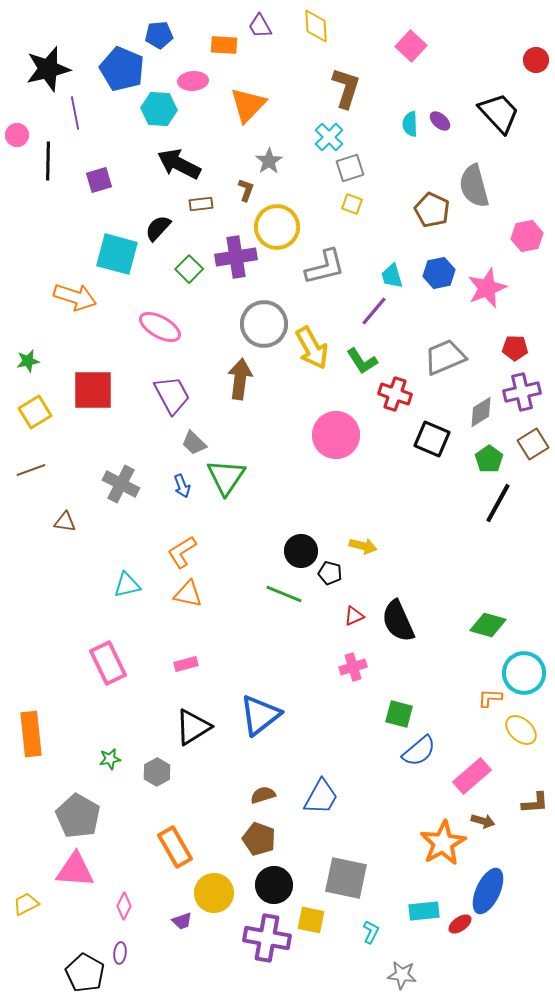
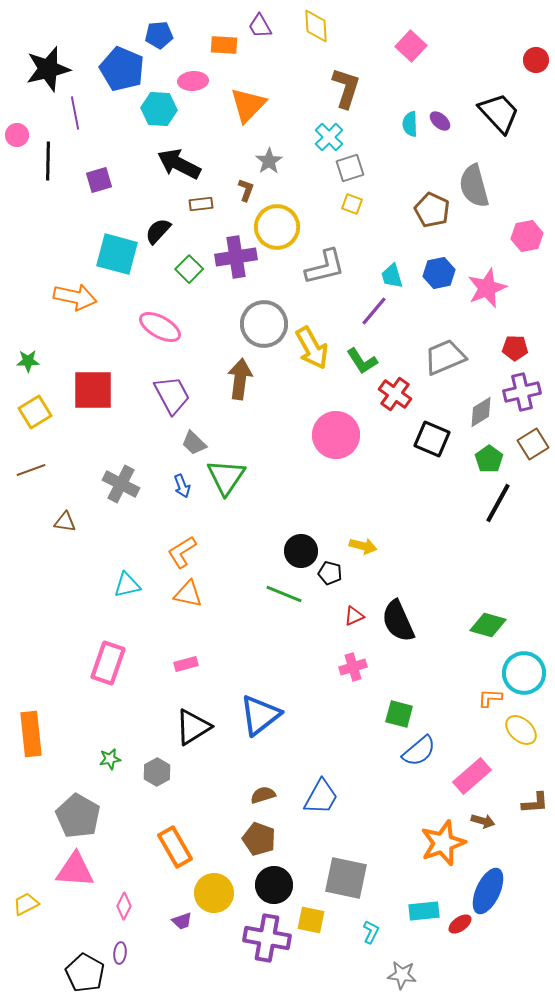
black semicircle at (158, 228): moved 3 px down
orange arrow at (75, 297): rotated 6 degrees counterclockwise
green star at (28, 361): rotated 10 degrees clockwise
red cross at (395, 394): rotated 16 degrees clockwise
pink rectangle at (108, 663): rotated 45 degrees clockwise
orange star at (443, 843): rotated 9 degrees clockwise
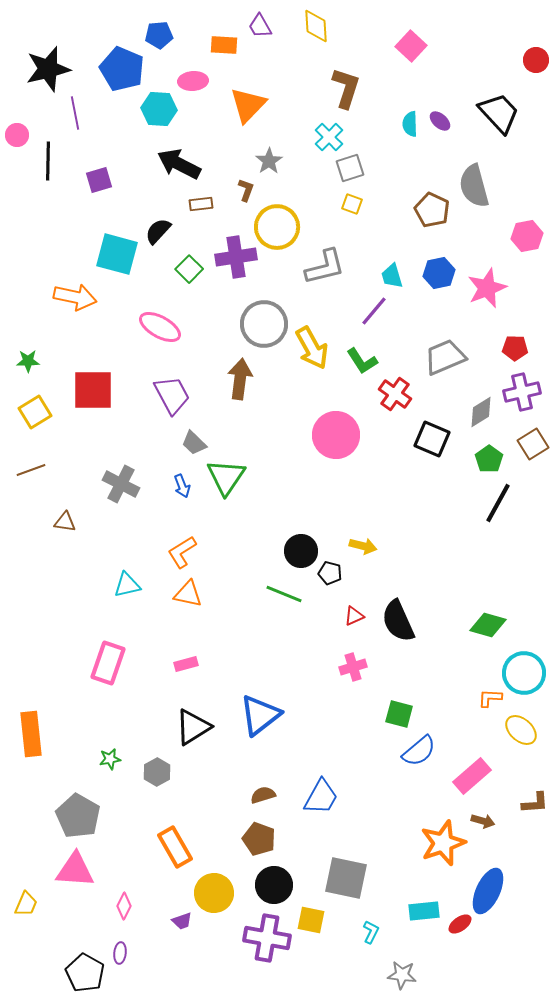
yellow trapezoid at (26, 904): rotated 140 degrees clockwise
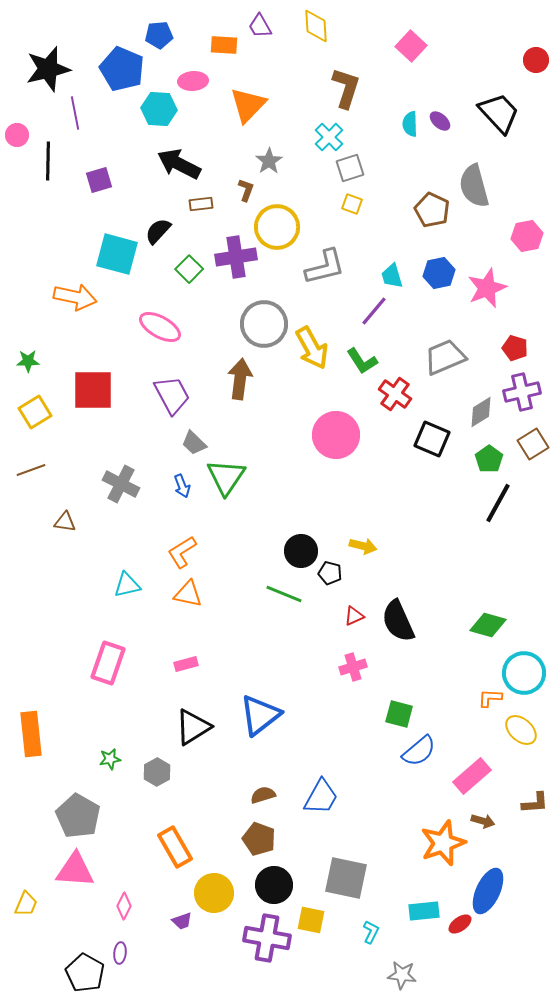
red pentagon at (515, 348): rotated 15 degrees clockwise
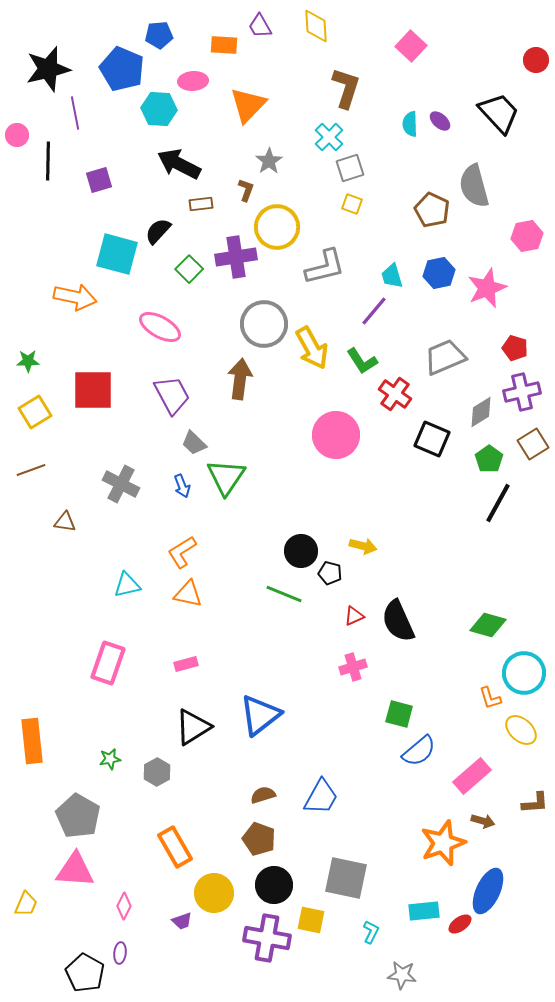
orange L-shape at (490, 698): rotated 110 degrees counterclockwise
orange rectangle at (31, 734): moved 1 px right, 7 px down
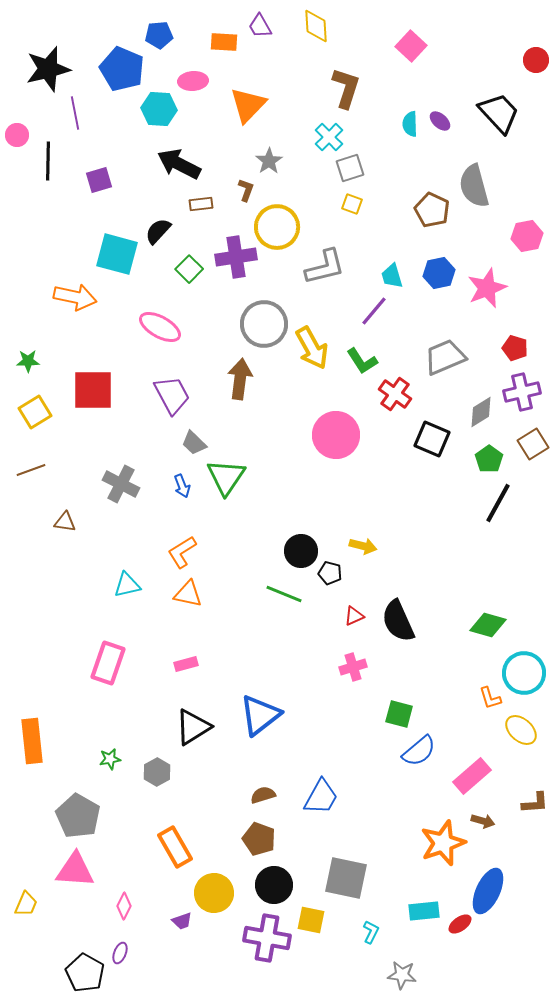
orange rectangle at (224, 45): moved 3 px up
purple ellipse at (120, 953): rotated 15 degrees clockwise
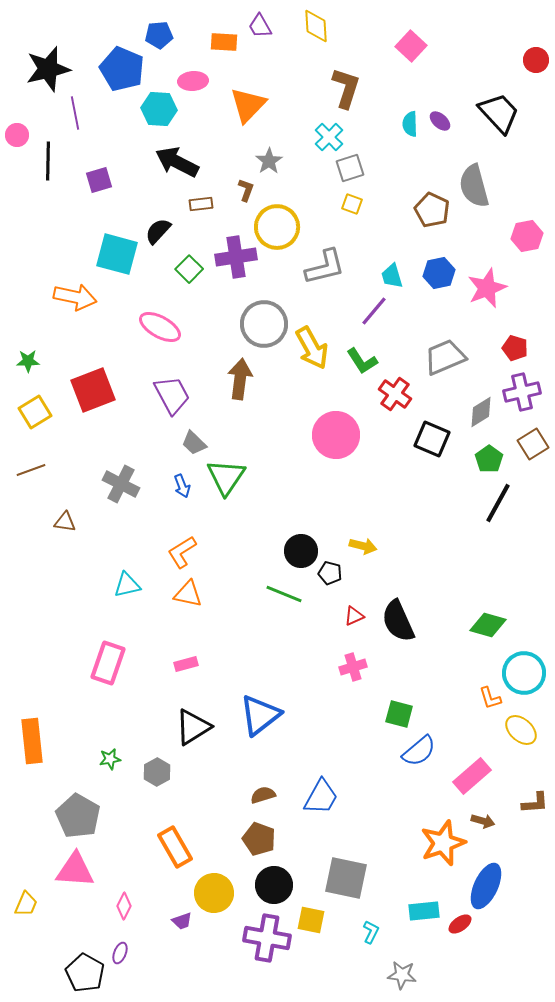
black arrow at (179, 164): moved 2 px left, 2 px up
red square at (93, 390): rotated 21 degrees counterclockwise
blue ellipse at (488, 891): moved 2 px left, 5 px up
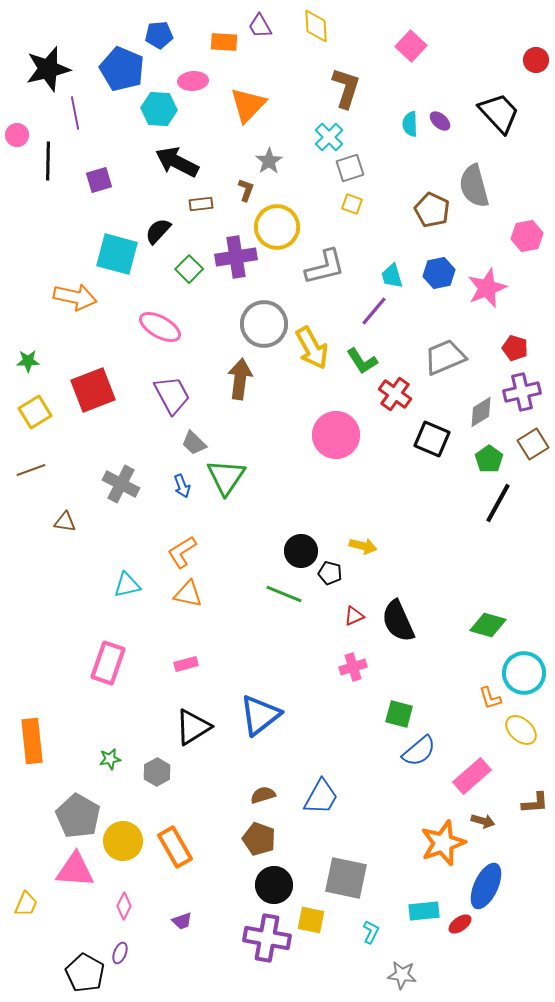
yellow circle at (214, 893): moved 91 px left, 52 px up
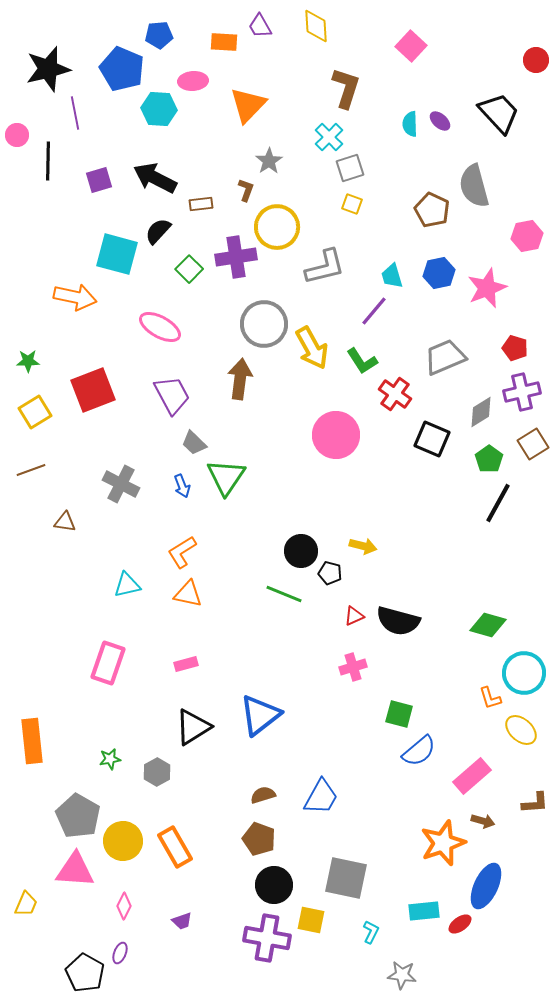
black arrow at (177, 162): moved 22 px left, 16 px down
black semicircle at (398, 621): rotated 51 degrees counterclockwise
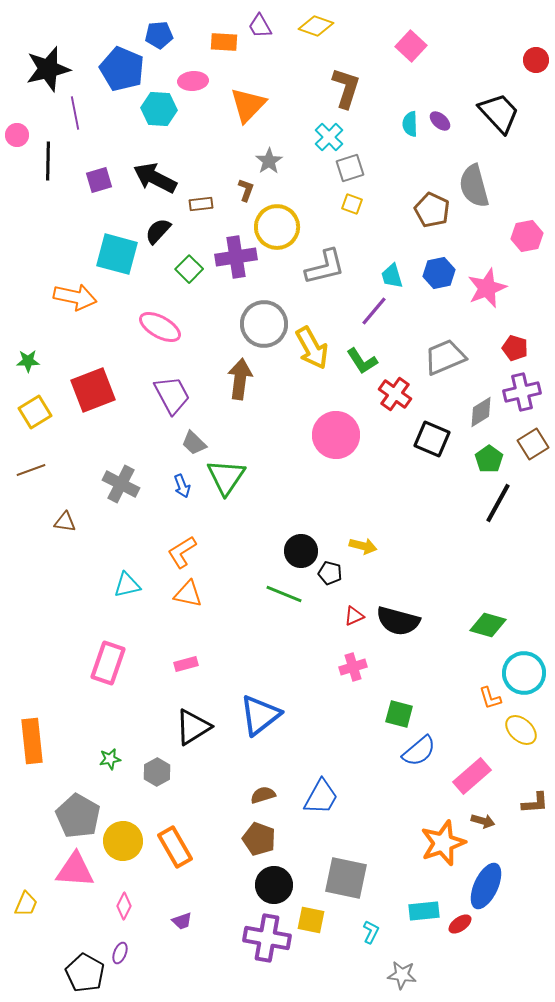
yellow diamond at (316, 26): rotated 68 degrees counterclockwise
